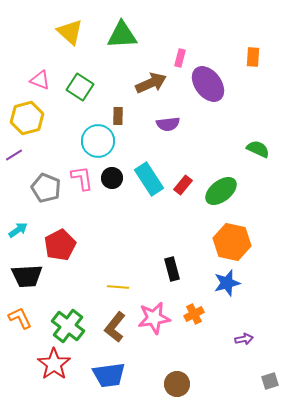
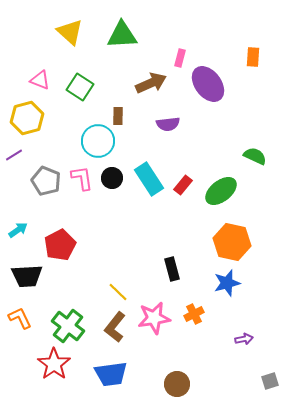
green semicircle: moved 3 px left, 7 px down
gray pentagon: moved 7 px up
yellow line: moved 5 px down; rotated 40 degrees clockwise
blue trapezoid: moved 2 px right, 1 px up
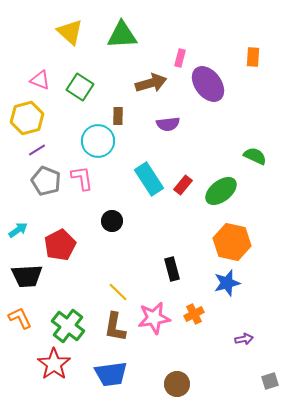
brown arrow: rotated 8 degrees clockwise
purple line: moved 23 px right, 5 px up
black circle: moved 43 px down
brown L-shape: rotated 28 degrees counterclockwise
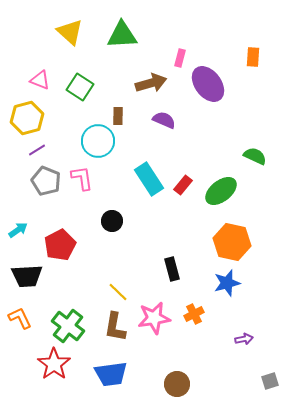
purple semicircle: moved 4 px left, 4 px up; rotated 150 degrees counterclockwise
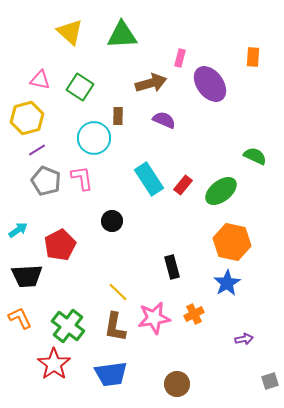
pink triangle: rotated 10 degrees counterclockwise
purple ellipse: moved 2 px right
cyan circle: moved 4 px left, 3 px up
black rectangle: moved 2 px up
blue star: rotated 16 degrees counterclockwise
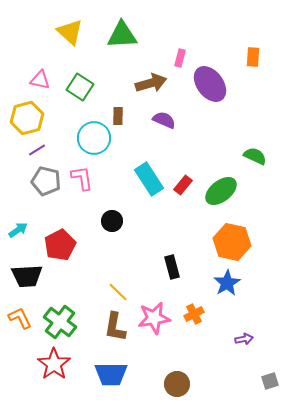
gray pentagon: rotated 8 degrees counterclockwise
green cross: moved 8 px left, 4 px up
blue trapezoid: rotated 8 degrees clockwise
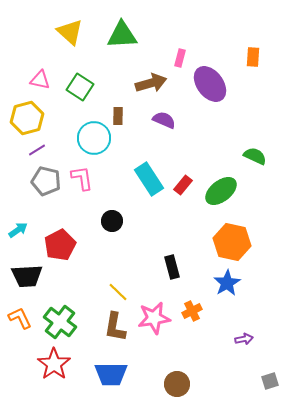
orange cross: moved 2 px left, 3 px up
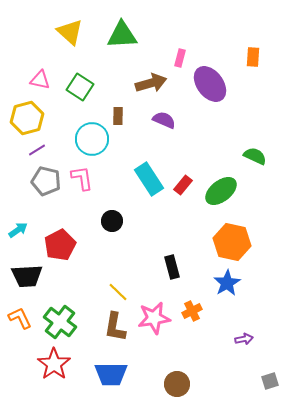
cyan circle: moved 2 px left, 1 px down
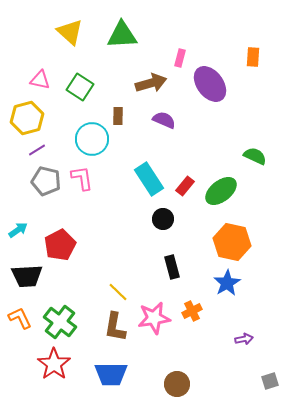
red rectangle: moved 2 px right, 1 px down
black circle: moved 51 px right, 2 px up
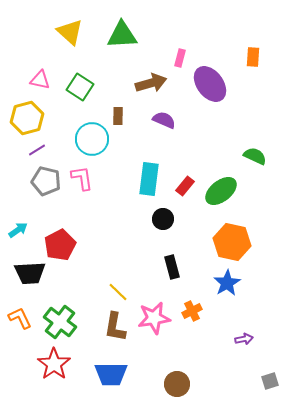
cyan rectangle: rotated 40 degrees clockwise
black trapezoid: moved 3 px right, 3 px up
